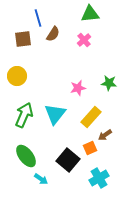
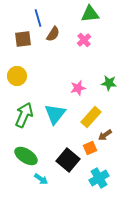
green ellipse: rotated 20 degrees counterclockwise
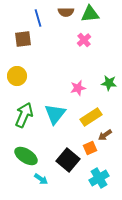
brown semicircle: moved 13 px right, 22 px up; rotated 56 degrees clockwise
yellow rectangle: rotated 15 degrees clockwise
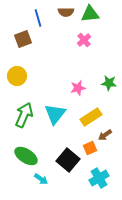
brown square: rotated 12 degrees counterclockwise
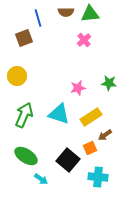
brown square: moved 1 px right, 1 px up
cyan triangle: moved 4 px right; rotated 50 degrees counterclockwise
cyan cross: moved 1 px left, 1 px up; rotated 36 degrees clockwise
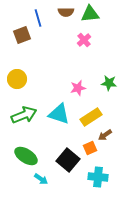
brown square: moved 2 px left, 3 px up
yellow circle: moved 3 px down
green arrow: rotated 45 degrees clockwise
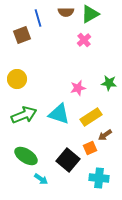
green triangle: rotated 24 degrees counterclockwise
cyan cross: moved 1 px right, 1 px down
